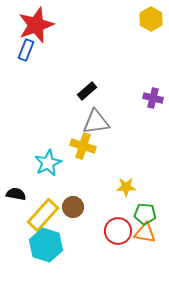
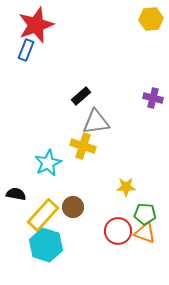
yellow hexagon: rotated 25 degrees clockwise
black rectangle: moved 6 px left, 5 px down
orange triangle: rotated 10 degrees clockwise
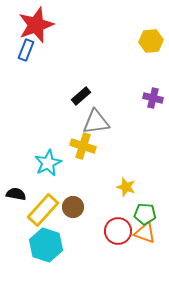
yellow hexagon: moved 22 px down
yellow star: rotated 18 degrees clockwise
yellow rectangle: moved 5 px up
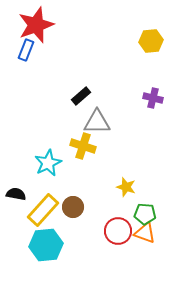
gray triangle: moved 1 px right; rotated 8 degrees clockwise
cyan hexagon: rotated 24 degrees counterclockwise
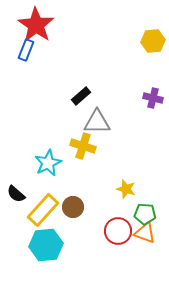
red star: rotated 18 degrees counterclockwise
yellow hexagon: moved 2 px right
yellow star: moved 2 px down
black semicircle: rotated 150 degrees counterclockwise
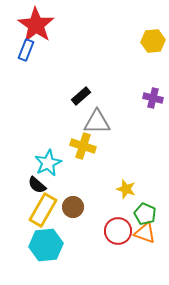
black semicircle: moved 21 px right, 9 px up
yellow rectangle: rotated 12 degrees counterclockwise
green pentagon: rotated 20 degrees clockwise
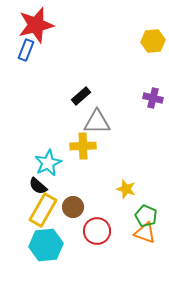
red star: rotated 24 degrees clockwise
yellow cross: rotated 20 degrees counterclockwise
black semicircle: moved 1 px right, 1 px down
green pentagon: moved 1 px right, 2 px down
red circle: moved 21 px left
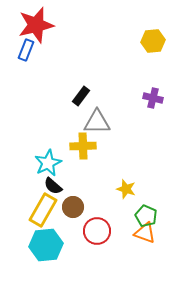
black rectangle: rotated 12 degrees counterclockwise
black semicircle: moved 15 px right
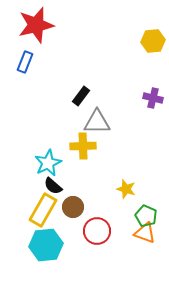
blue rectangle: moved 1 px left, 12 px down
